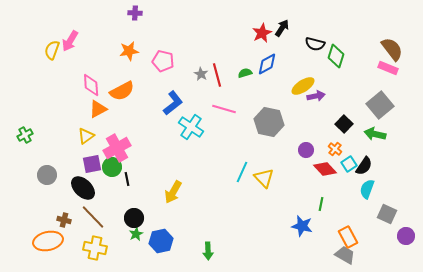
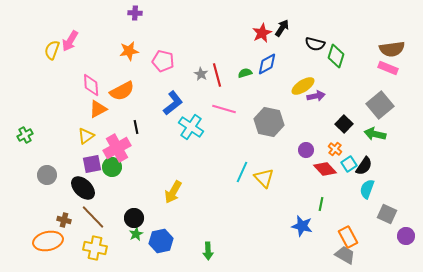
brown semicircle at (392, 49): rotated 120 degrees clockwise
black line at (127, 179): moved 9 px right, 52 px up
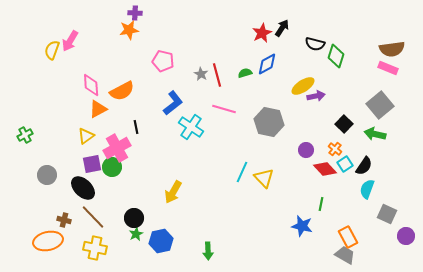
orange star at (129, 51): moved 21 px up
cyan square at (349, 164): moved 4 px left
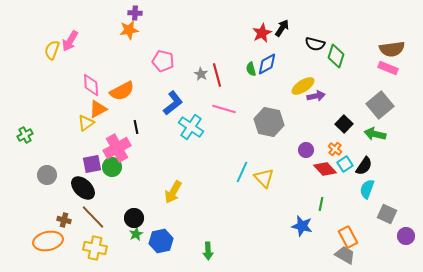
green semicircle at (245, 73): moved 6 px right, 4 px up; rotated 88 degrees counterclockwise
yellow triangle at (86, 136): moved 13 px up
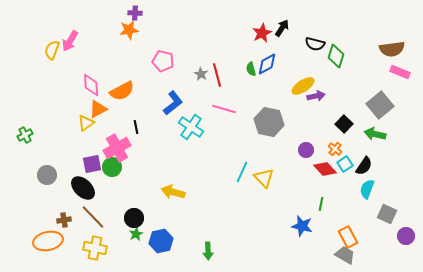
pink rectangle at (388, 68): moved 12 px right, 4 px down
yellow arrow at (173, 192): rotated 75 degrees clockwise
brown cross at (64, 220): rotated 24 degrees counterclockwise
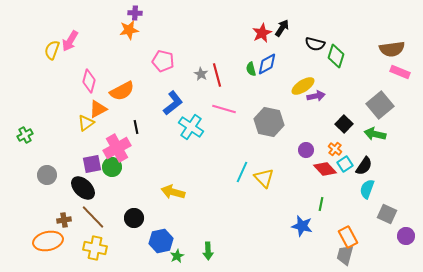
pink diamond at (91, 85): moved 2 px left, 4 px up; rotated 20 degrees clockwise
green star at (136, 234): moved 41 px right, 22 px down
gray trapezoid at (345, 255): rotated 105 degrees counterclockwise
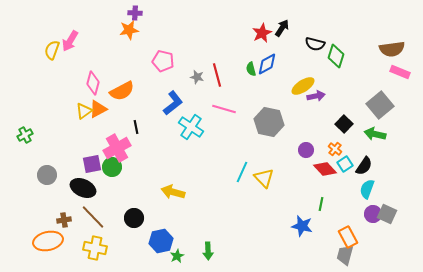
gray star at (201, 74): moved 4 px left, 3 px down; rotated 16 degrees counterclockwise
pink diamond at (89, 81): moved 4 px right, 2 px down
yellow triangle at (86, 123): moved 2 px left, 12 px up
black ellipse at (83, 188): rotated 20 degrees counterclockwise
purple circle at (406, 236): moved 33 px left, 22 px up
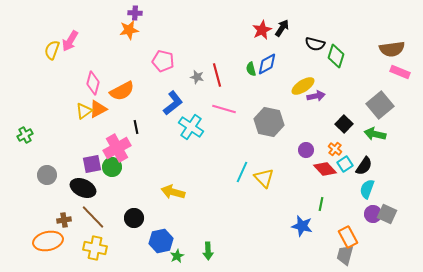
red star at (262, 33): moved 3 px up
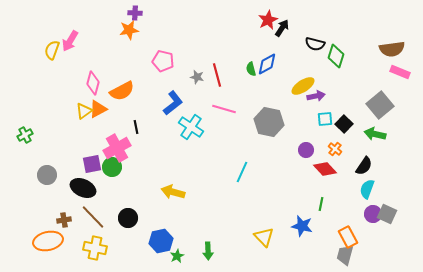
red star at (262, 30): moved 6 px right, 10 px up
cyan square at (345, 164): moved 20 px left, 45 px up; rotated 28 degrees clockwise
yellow triangle at (264, 178): moved 59 px down
black circle at (134, 218): moved 6 px left
